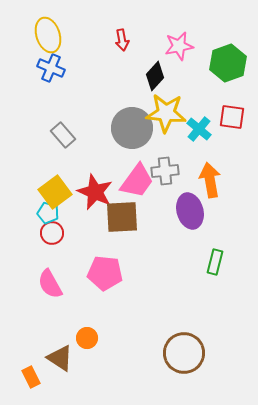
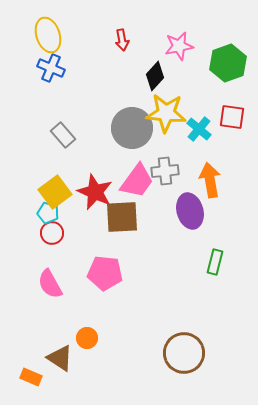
orange rectangle: rotated 40 degrees counterclockwise
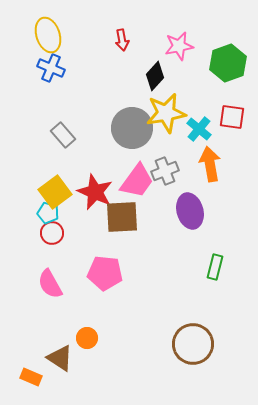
yellow star: rotated 15 degrees counterclockwise
gray cross: rotated 16 degrees counterclockwise
orange arrow: moved 16 px up
green rectangle: moved 5 px down
brown circle: moved 9 px right, 9 px up
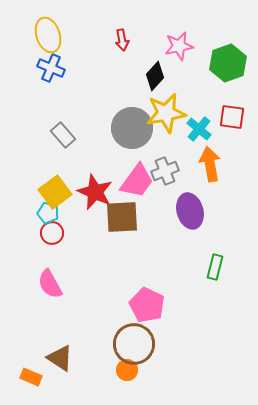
pink pentagon: moved 42 px right, 32 px down; rotated 20 degrees clockwise
orange circle: moved 40 px right, 32 px down
brown circle: moved 59 px left
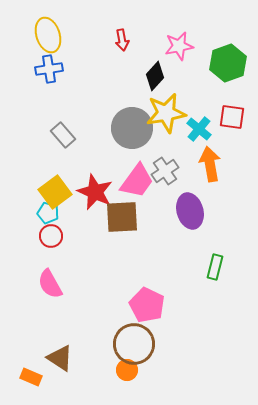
blue cross: moved 2 px left, 1 px down; rotated 32 degrees counterclockwise
gray cross: rotated 12 degrees counterclockwise
red circle: moved 1 px left, 3 px down
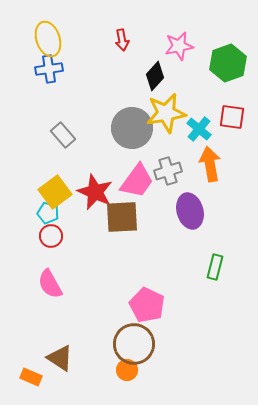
yellow ellipse: moved 4 px down
gray cross: moved 3 px right; rotated 16 degrees clockwise
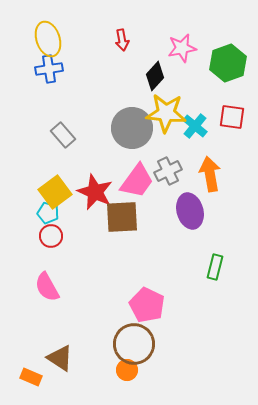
pink star: moved 3 px right, 2 px down
yellow star: rotated 15 degrees clockwise
cyan cross: moved 4 px left, 3 px up
orange arrow: moved 10 px down
gray cross: rotated 8 degrees counterclockwise
pink semicircle: moved 3 px left, 3 px down
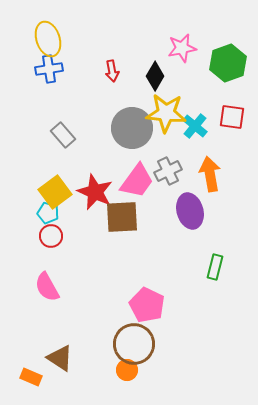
red arrow: moved 10 px left, 31 px down
black diamond: rotated 12 degrees counterclockwise
